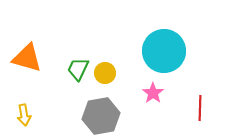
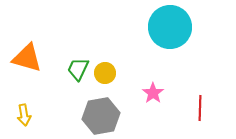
cyan circle: moved 6 px right, 24 px up
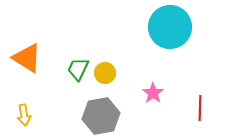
orange triangle: rotated 16 degrees clockwise
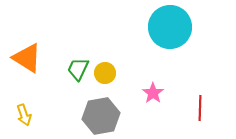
yellow arrow: rotated 10 degrees counterclockwise
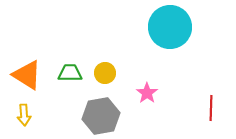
orange triangle: moved 17 px down
green trapezoid: moved 8 px left, 4 px down; rotated 65 degrees clockwise
pink star: moved 6 px left
red line: moved 11 px right
yellow arrow: rotated 15 degrees clockwise
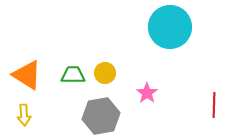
green trapezoid: moved 3 px right, 2 px down
red line: moved 3 px right, 3 px up
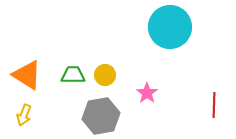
yellow circle: moved 2 px down
yellow arrow: rotated 25 degrees clockwise
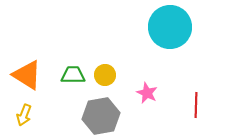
pink star: rotated 10 degrees counterclockwise
red line: moved 18 px left
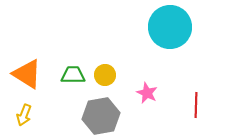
orange triangle: moved 1 px up
